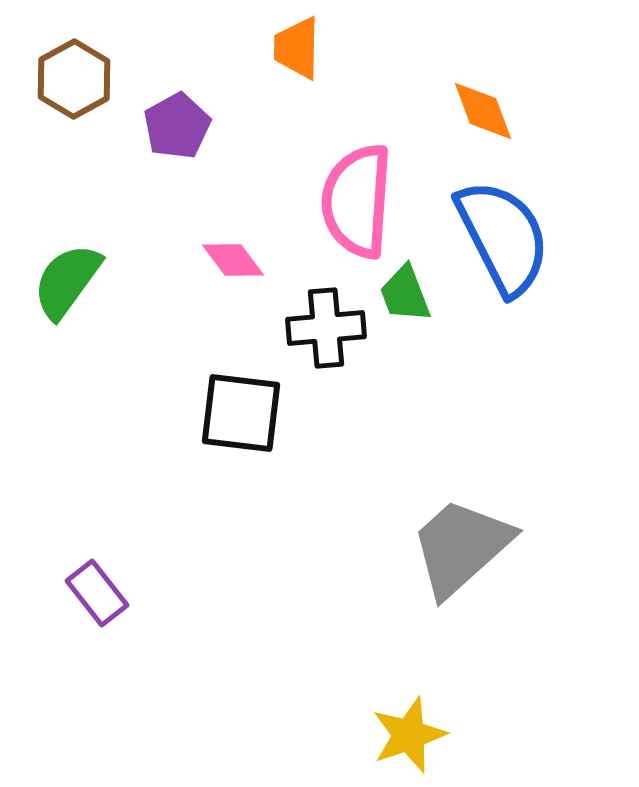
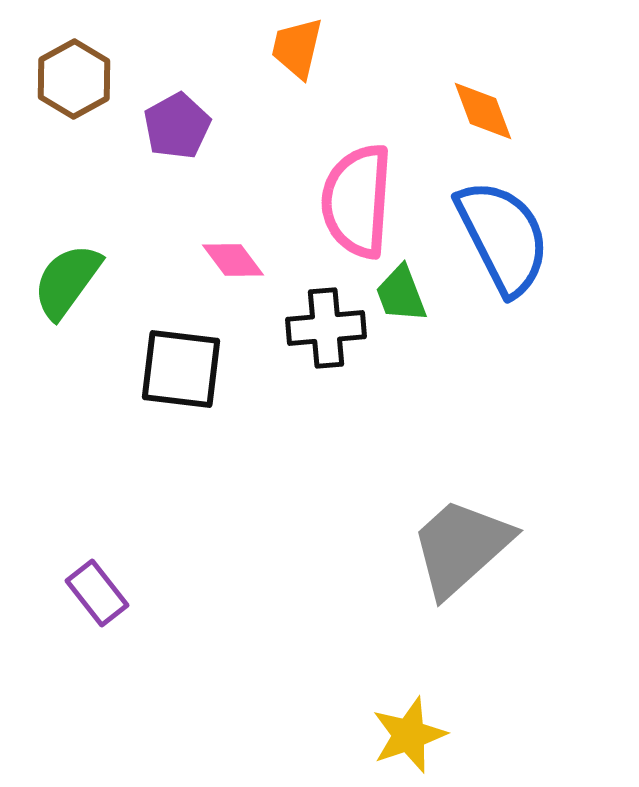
orange trapezoid: rotated 12 degrees clockwise
green trapezoid: moved 4 px left
black square: moved 60 px left, 44 px up
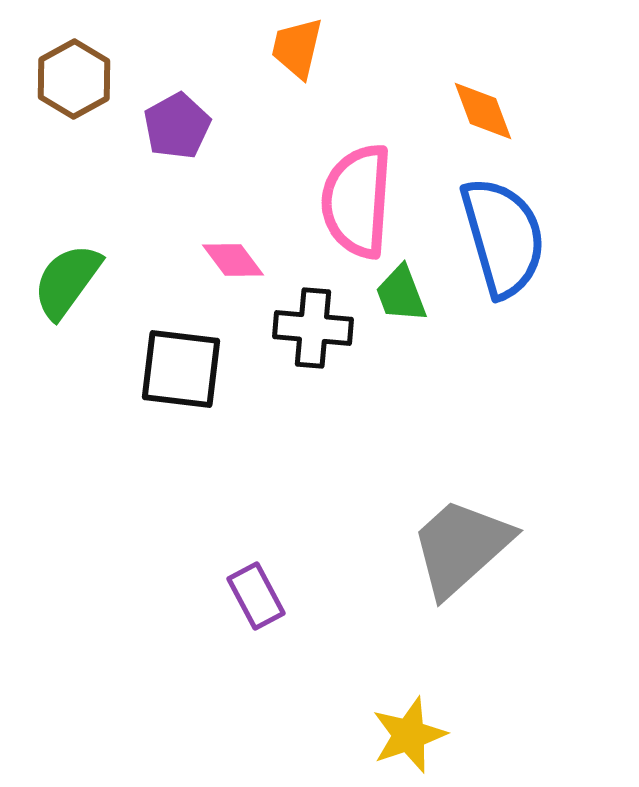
blue semicircle: rotated 11 degrees clockwise
black cross: moved 13 px left; rotated 10 degrees clockwise
purple rectangle: moved 159 px right, 3 px down; rotated 10 degrees clockwise
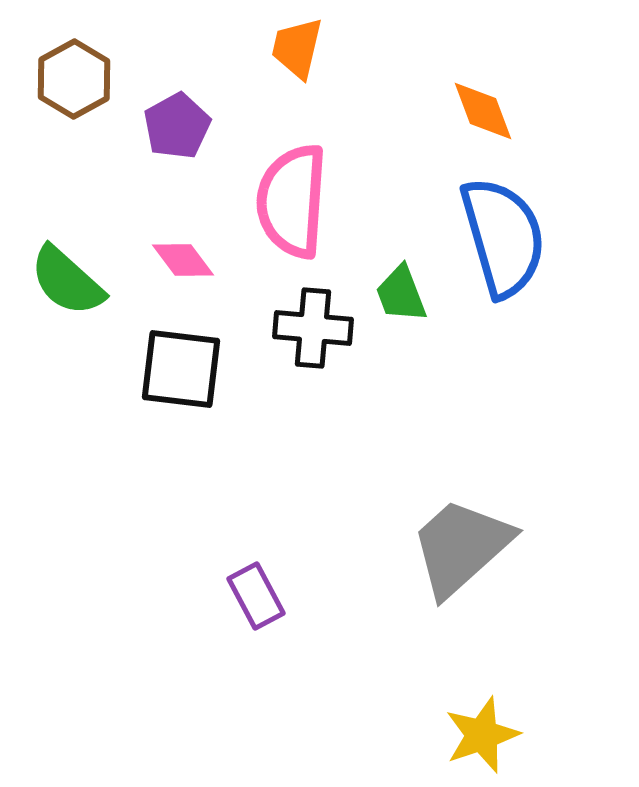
pink semicircle: moved 65 px left
pink diamond: moved 50 px left
green semicircle: rotated 84 degrees counterclockwise
yellow star: moved 73 px right
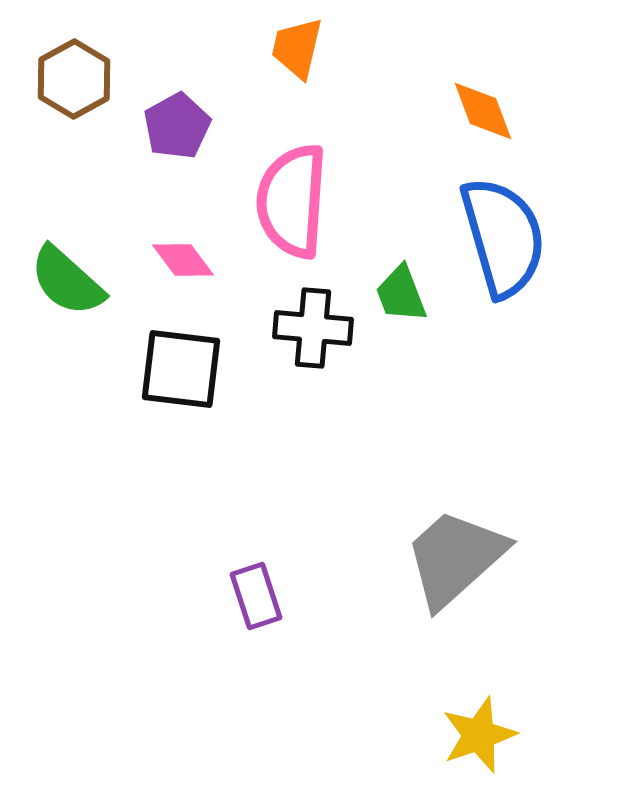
gray trapezoid: moved 6 px left, 11 px down
purple rectangle: rotated 10 degrees clockwise
yellow star: moved 3 px left
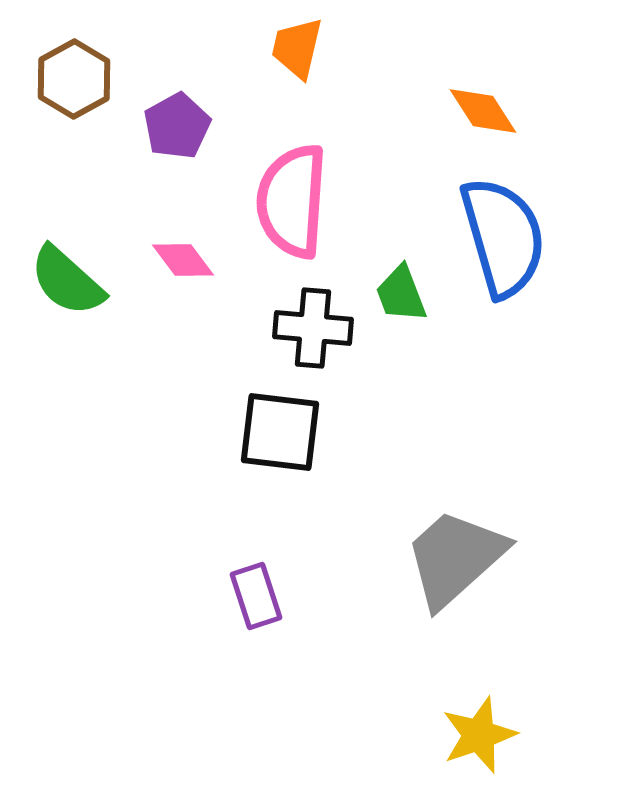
orange diamond: rotated 12 degrees counterclockwise
black square: moved 99 px right, 63 px down
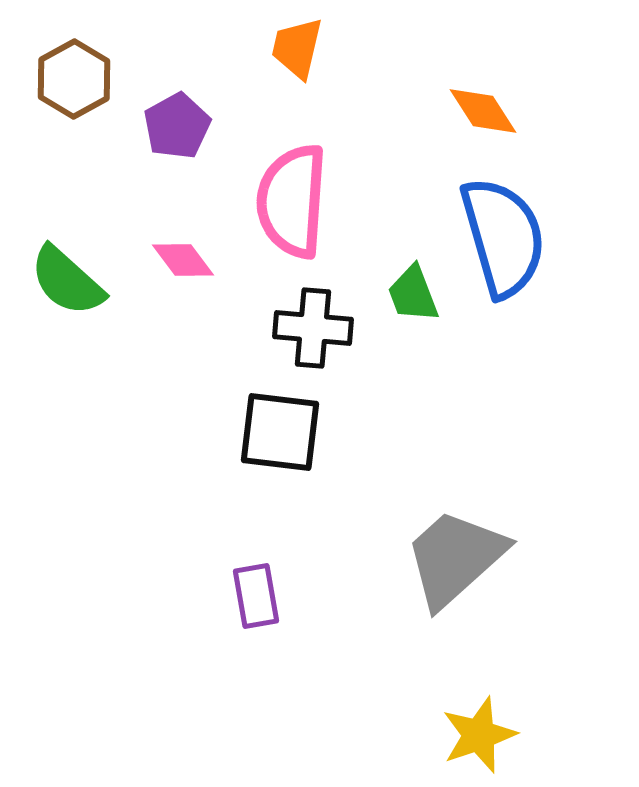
green trapezoid: moved 12 px right
purple rectangle: rotated 8 degrees clockwise
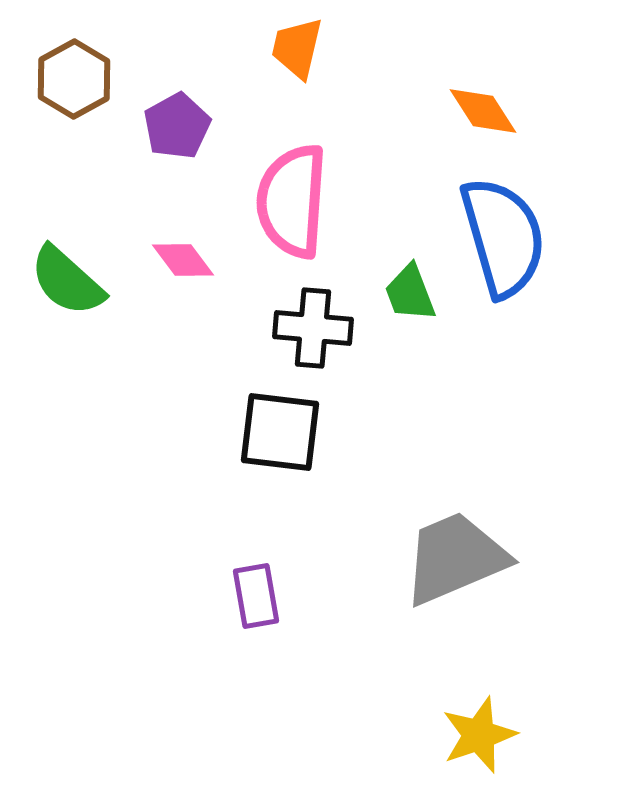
green trapezoid: moved 3 px left, 1 px up
gray trapezoid: rotated 19 degrees clockwise
